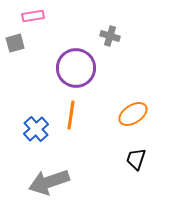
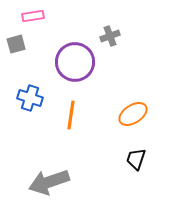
gray cross: rotated 36 degrees counterclockwise
gray square: moved 1 px right, 1 px down
purple circle: moved 1 px left, 6 px up
blue cross: moved 6 px left, 31 px up; rotated 30 degrees counterclockwise
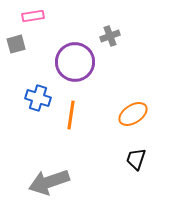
blue cross: moved 8 px right
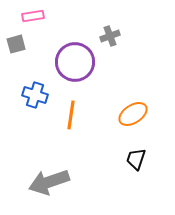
blue cross: moved 3 px left, 3 px up
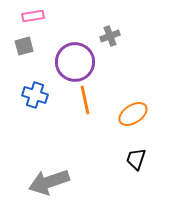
gray square: moved 8 px right, 2 px down
orange line: moved 14 px right, 15 px up; rotated 20 degrees counterclockwise
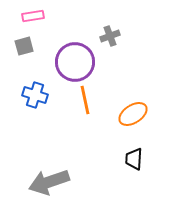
black trapezoid: moved 2 px left; rotated 15 degrees counterclockwise
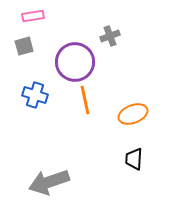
orange ellipse: rotated 12 degrees clockwise
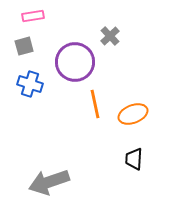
gray cross: rotated 24 degrees counterclockwise
blue cross: moved 5 px left, 11 px up
orange line: moved 10 px right, 4 px down
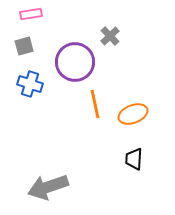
pink rectangle: moved 2 px left, 2 px up
gray arrow: moved 1 px left, 5 px down
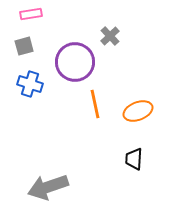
orange ellipse: moved 5 px right, 3 px up
